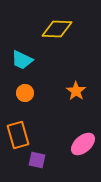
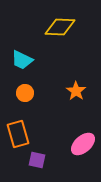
yellow diamond: moved 3 px right, 2 px up
orange rectangle: moved 1 px up
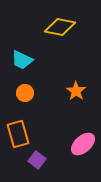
yellow diamond: rotated 8 degrees clockwise
purple square: rotated 24 degrees clockwise
